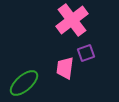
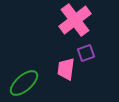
pink cross: moved 3 px right
pink trapezoid: moved 1 px right, 1 px down
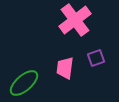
purple square: moved 10 px right, 5 px down
pink trapezoid: moved 1 px left, 1 px up
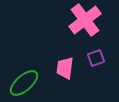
pink cross: moved 10 px right
